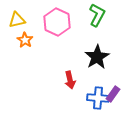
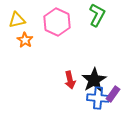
black star: moved 3 px left, 23 px down
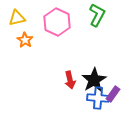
yellow triangle: moved 2 px up
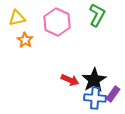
red arrow: rotated 54 degrees counterclockwise
blue cross: moved 3 px left
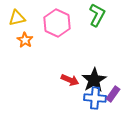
pink hexagon: moved 1 px down
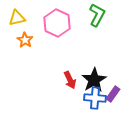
red arrow: rotated 42 degrees clockwise
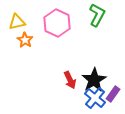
yellow triangle: moved 4 px down
blue cross: rotated 35 degrees clockwise
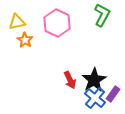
green L-shape: moved 5 px right
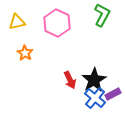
orange star: moved 13 px down
purple rectangle: rotated 28 degrees clockwise
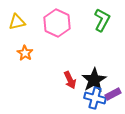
green L-shape: moved 5 px down
blue cross: rotated 25 degrees counterclockwise
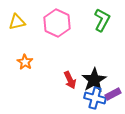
orange star: moved 9 px down
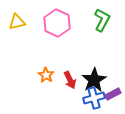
orange star: moved 21 px right, 13 px down
blue cross: moved 1 px left; rotated 30 degrees counterclockwise
